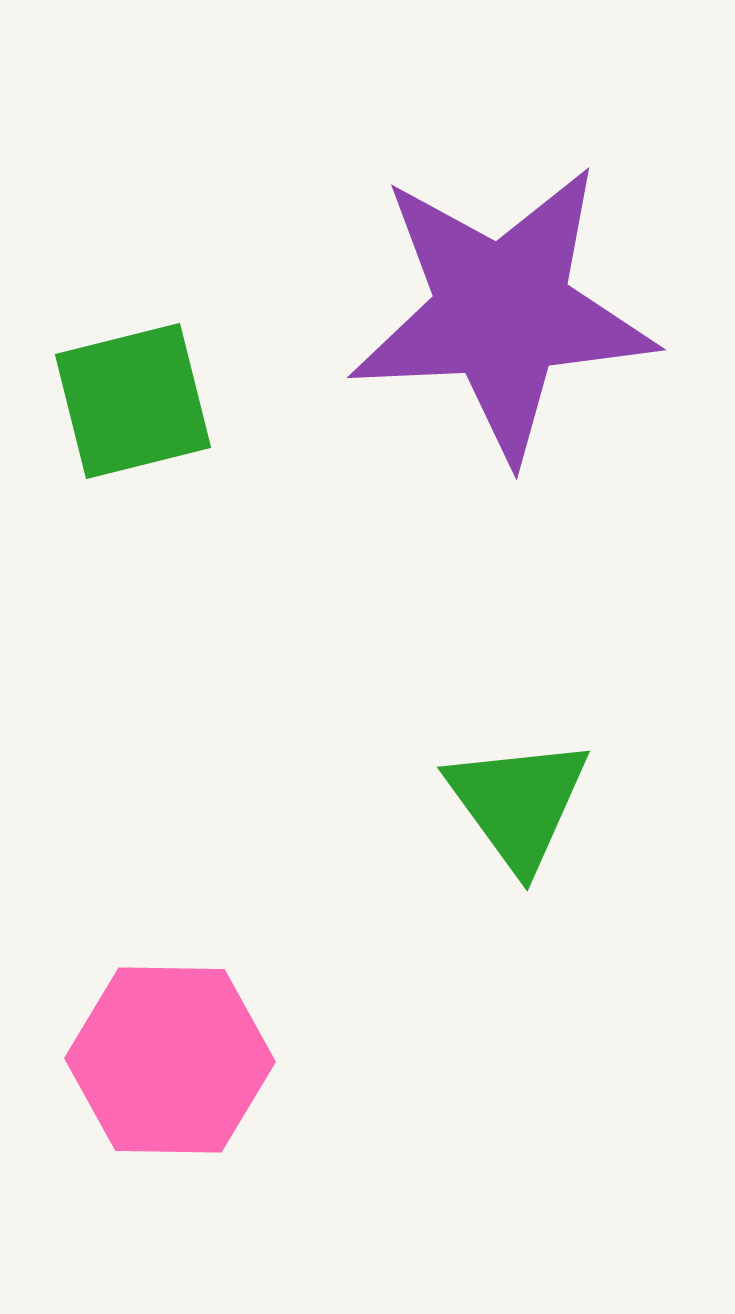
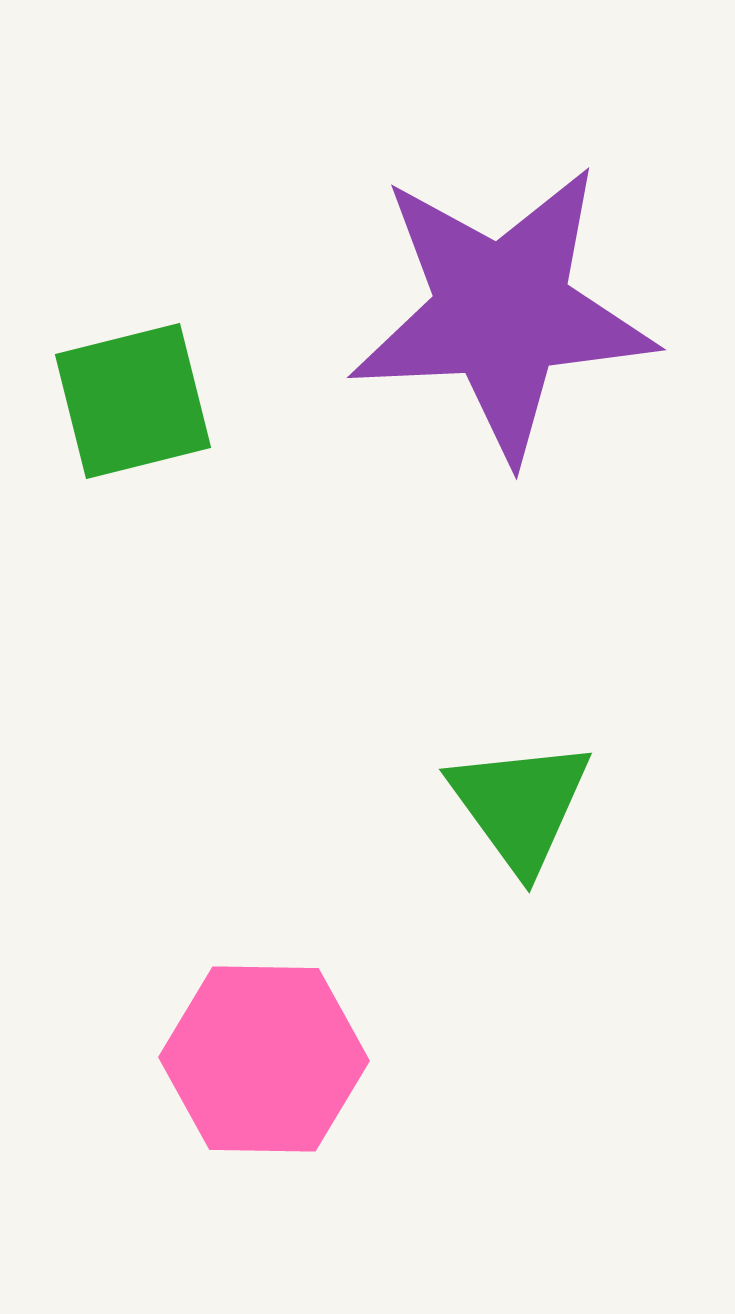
green triangle: moved 2 px right, 2 px down
pink hexagon: moved 94 px right, 1 px up
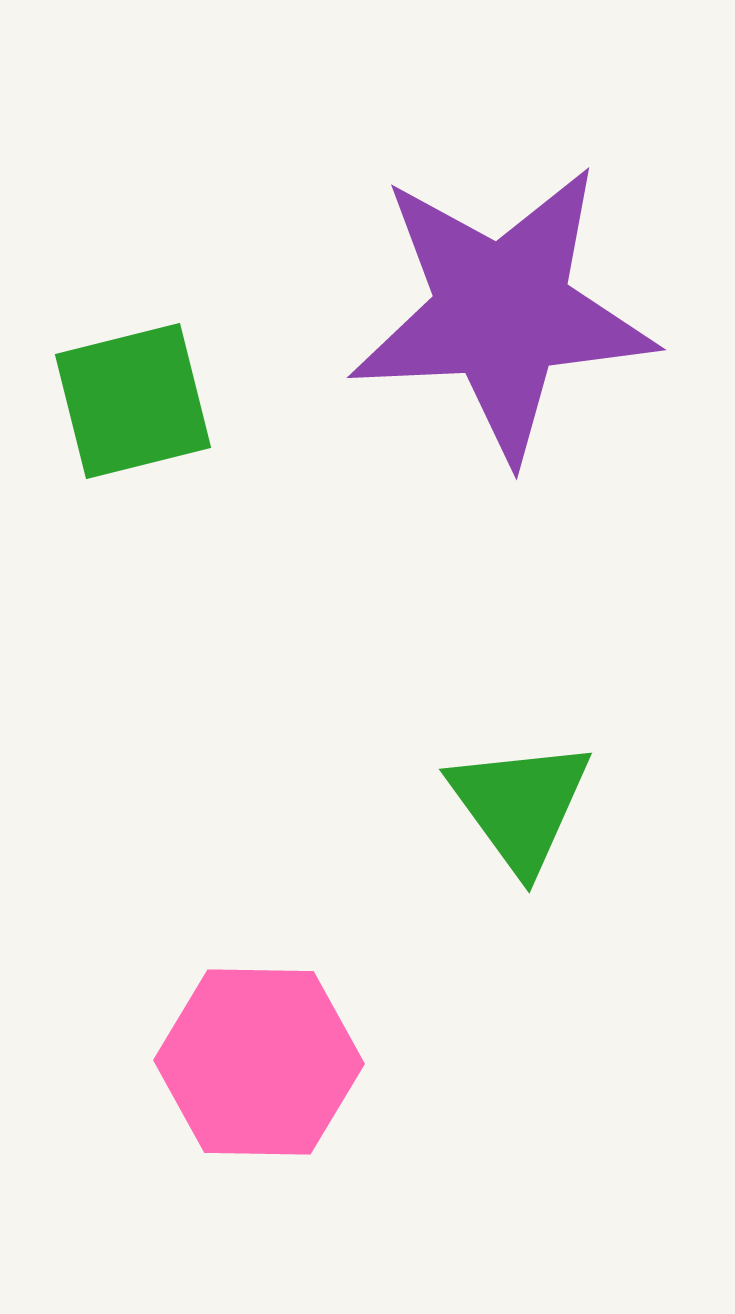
pink hexagon: moved 5 px left, 3 px down
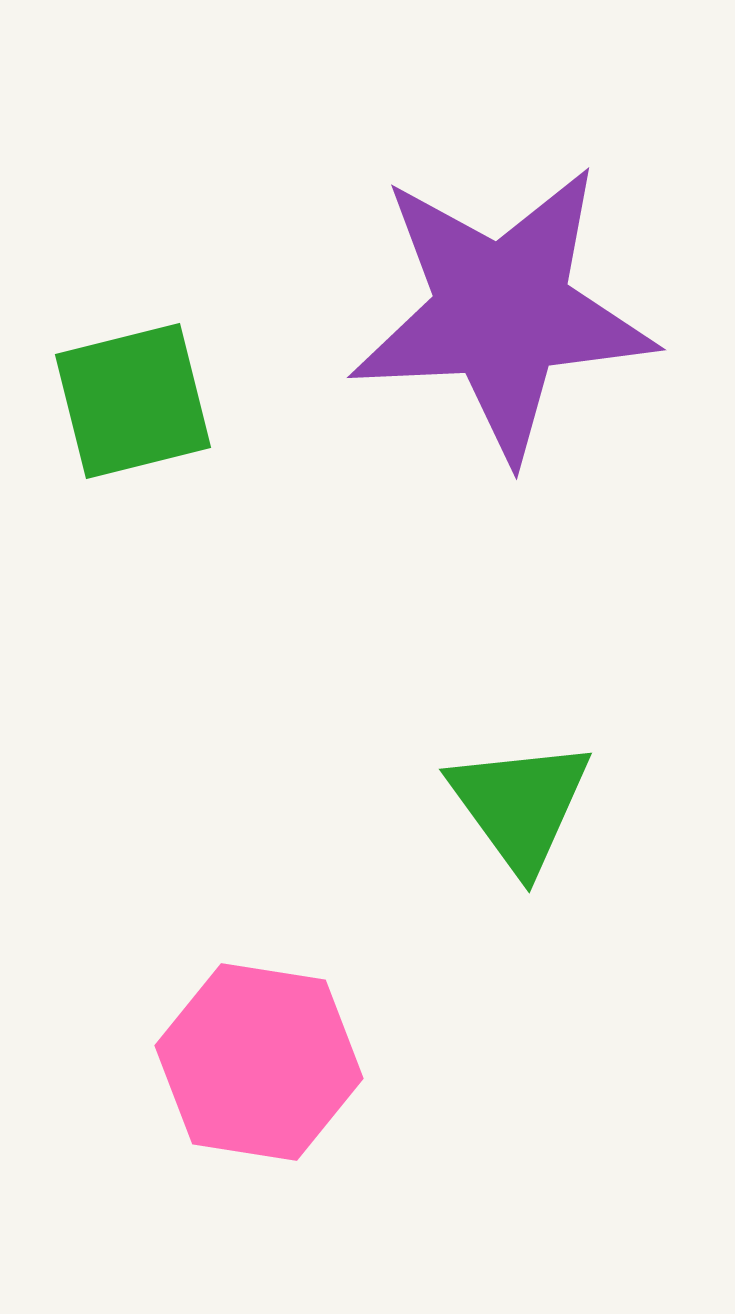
pink hexagon: rotated 8 degrees clockwise
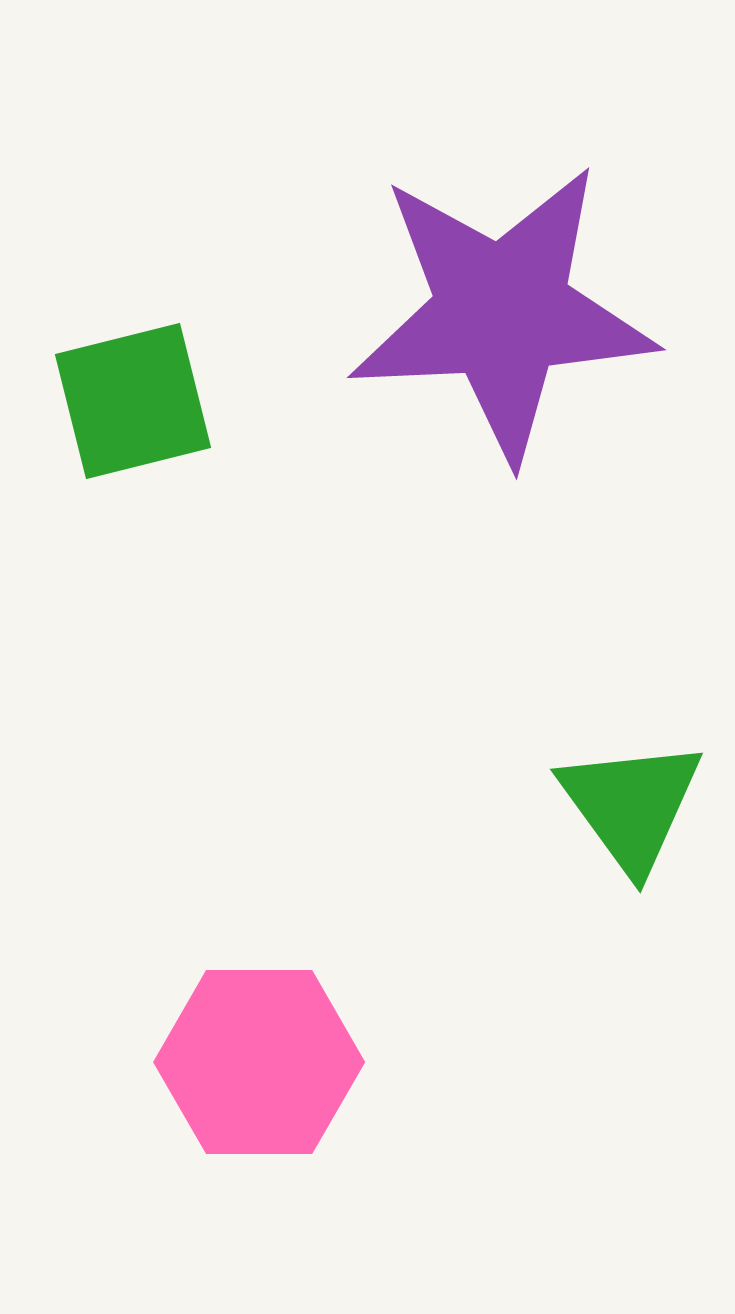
green triangle: moved 111 px right
pink hexagon: rotated 9 degrees counterclockwise
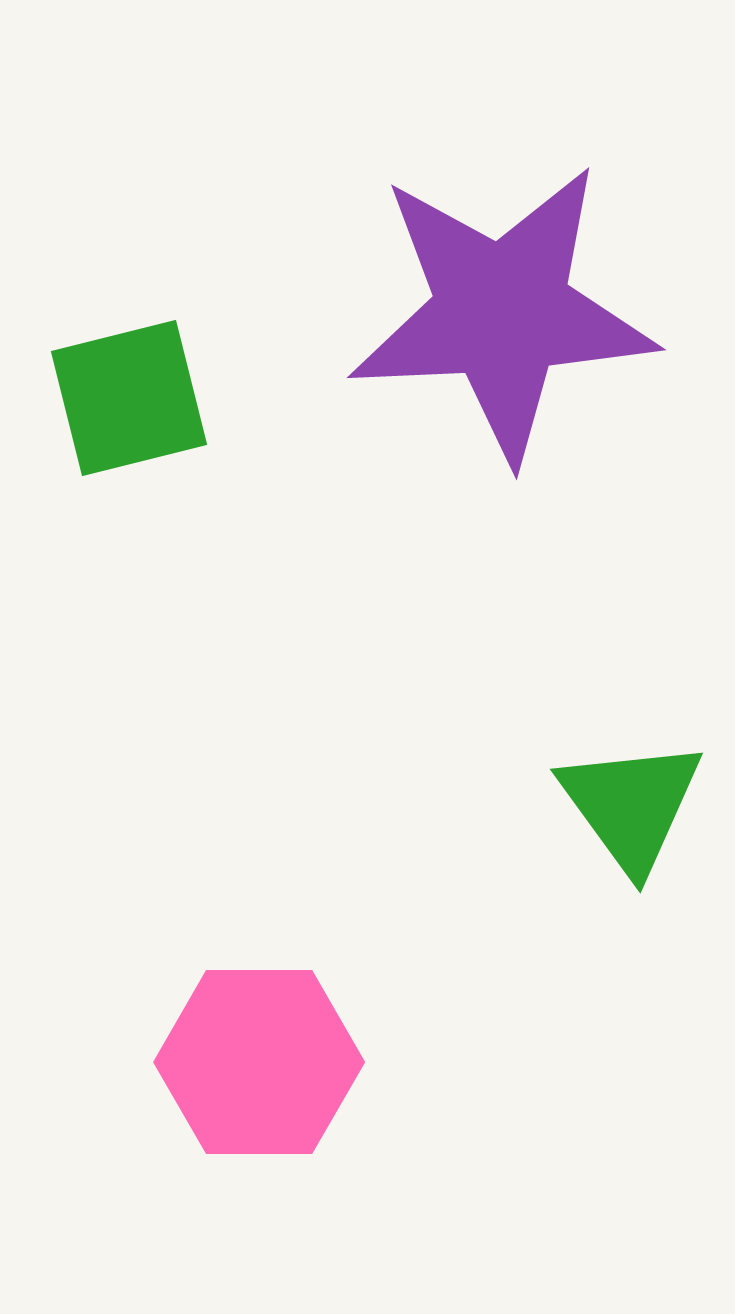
green square: moved 4 px left, 3 px up
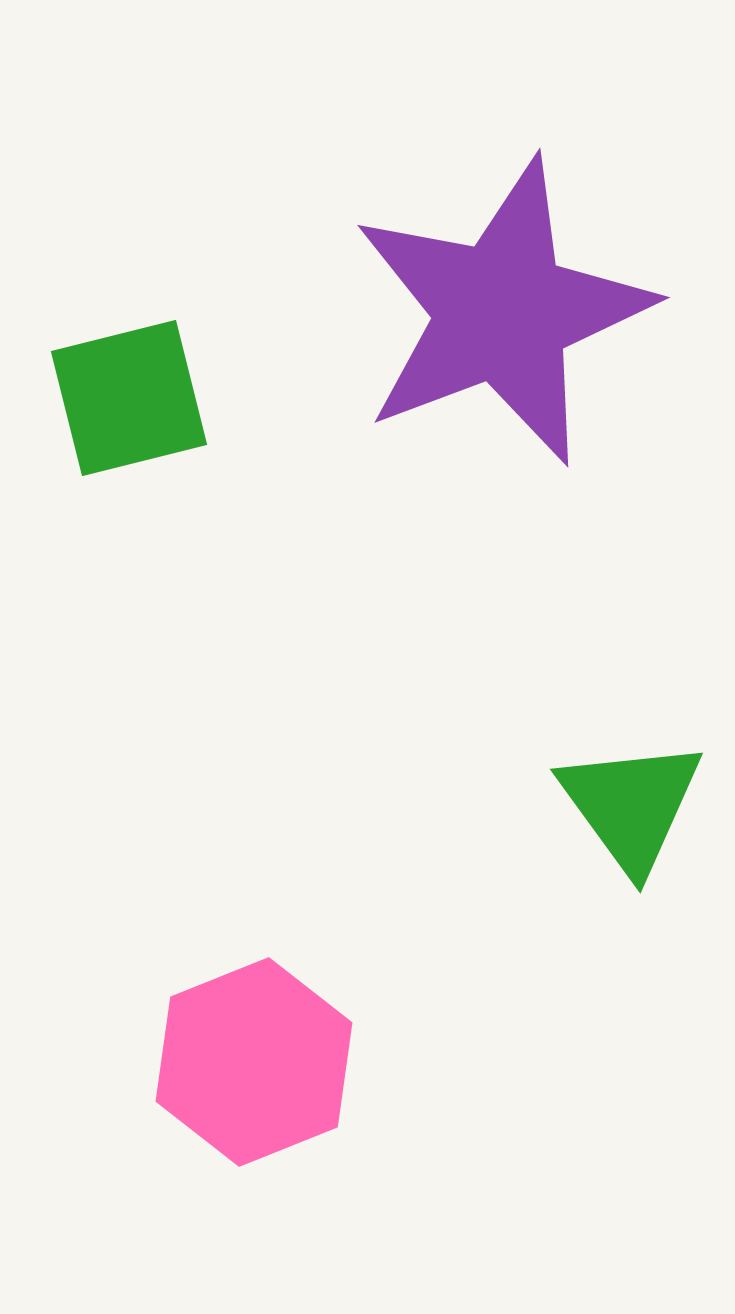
purple star: rotated 18 degrees counterclockwise
pink hexagon: moved 5 px left; rotated 22 degrees counterclockwise
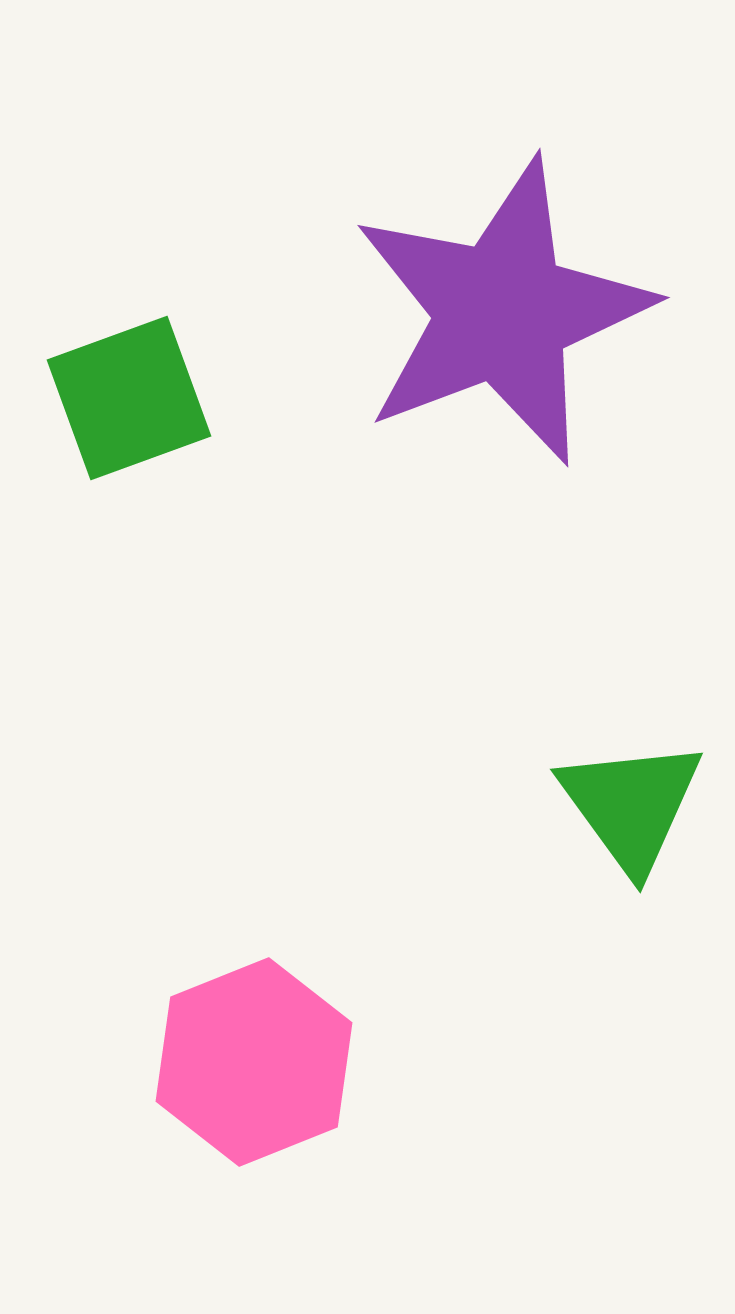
green square: rotated 6 degrees counterclockwise
